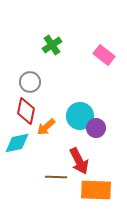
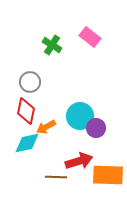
green cross: rotated 24 degrees counterclockwise
pink rectangle: moved 14 px left, 18 px up
orange arrow: rotated 12 degrees clockwise
cyan diamond: moved 10 px right
red arrow: rotated 80 degrees counterclockwise
orange rectangle: moved 12 px right, 15 px up
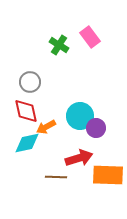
pink rectangle: rotated 15 degrees clockwise
green cross: moved 7 px right
red diamond: rotated 24 degrees counterclockwise
red arrow: moved 3 px up
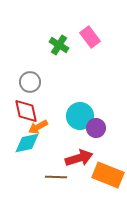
orange arrow: moved 8 px left
orange rectangle: rotated 20 degrees clockwise
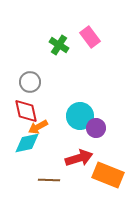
brown line: moved 7 px left, 3 px down
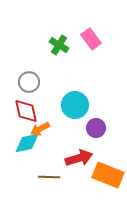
pink rectangle: moved 1 px right, 2 px down
gray circle: moved 1 px left
cyan circle: moved 5 px left, 11 px up
orange arrow: moved 2 px right, 2 px down
brown line: moved 3 px up
